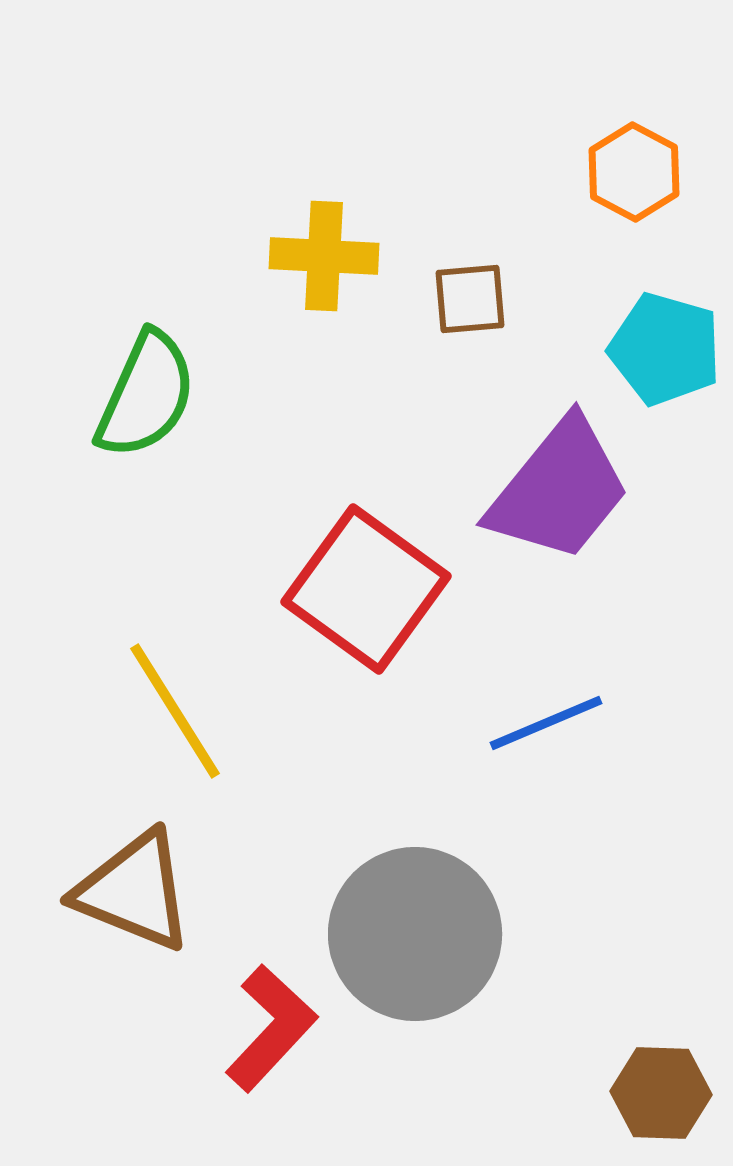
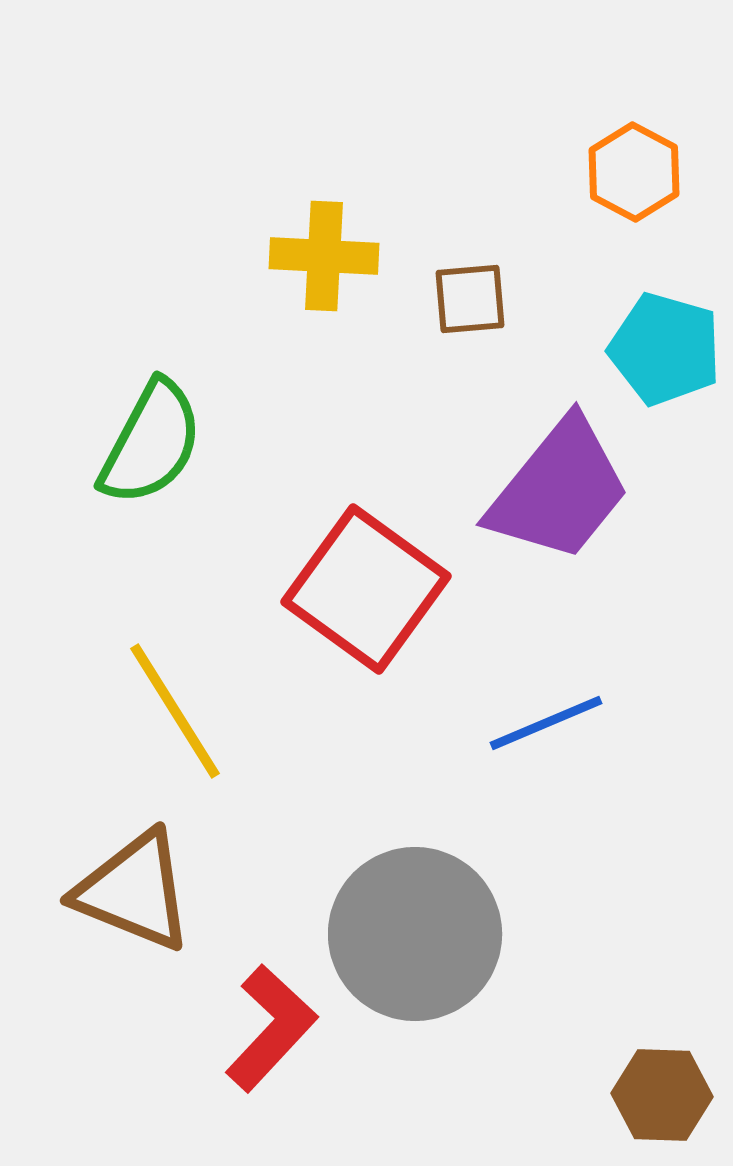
green semicircle: moved 5 px right, 48 px down; rotated 4 degrees clockwise
brown hexagon: moved 1 px right, 2 px down
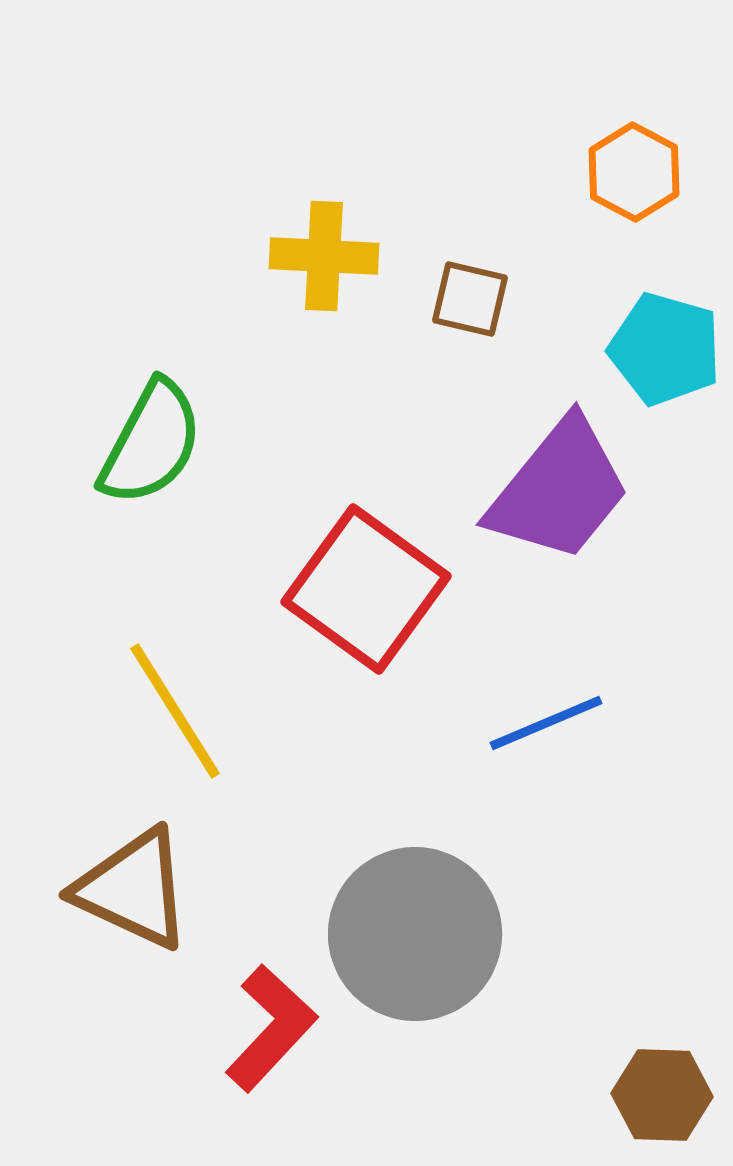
brown square: rotated 18 degrees clockwise
brown triangle: moved 1 px left, 2 px up; rotated 3 degrees clockwise
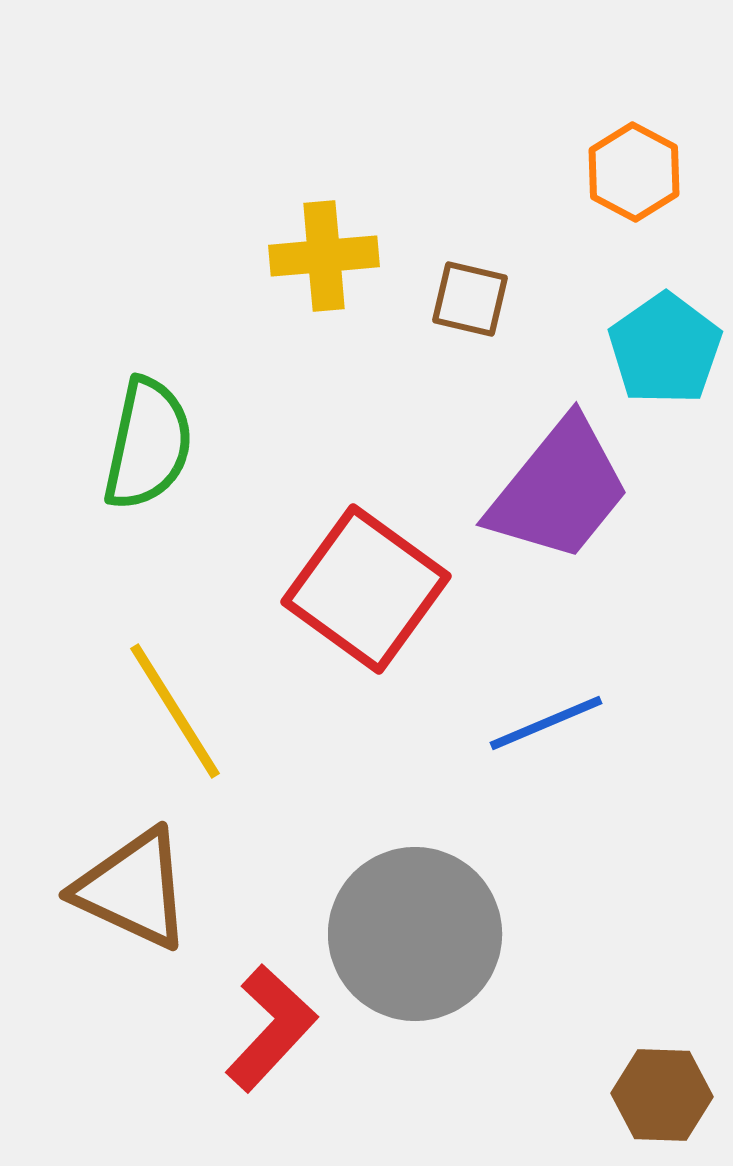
yellow cross: rotated 8 degrees counterclockwise
cyan pentagon: rotated 21 degrees clockwise
green semicircle: moved 3 px left, 1 px down; rotated 16 degrees counterclockwise
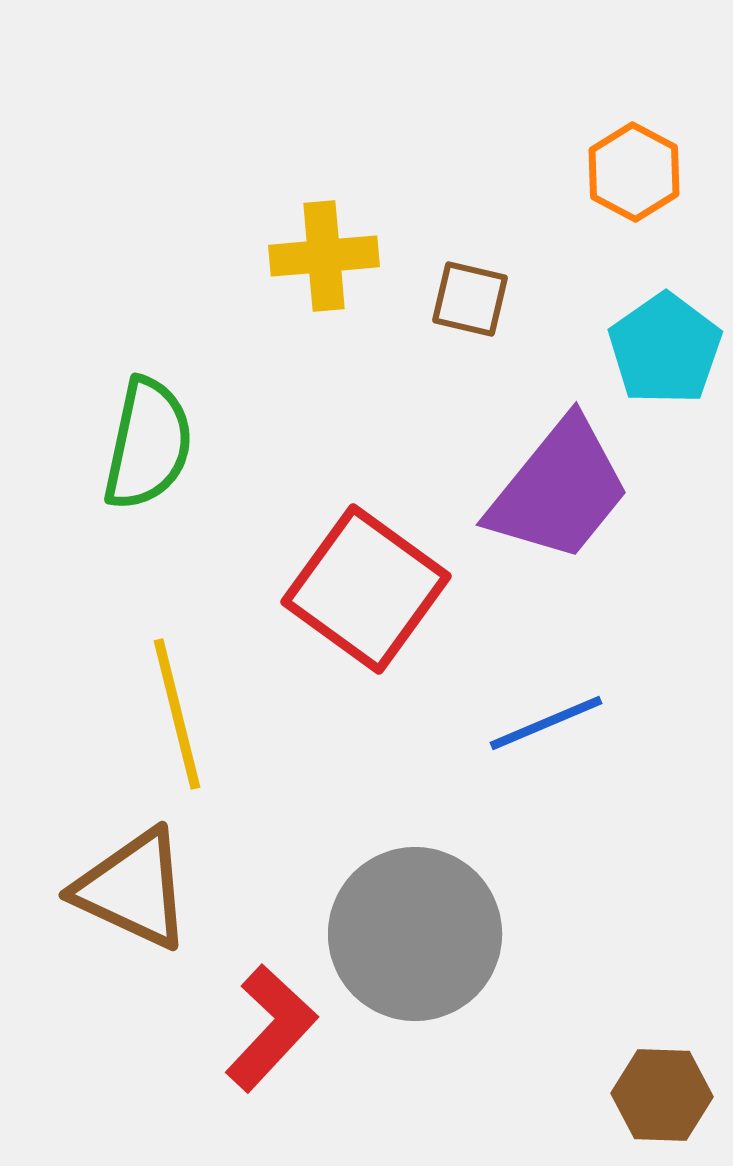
yellow line: moved 2 px right, 3 px down; rotated 18 degrees clockwise
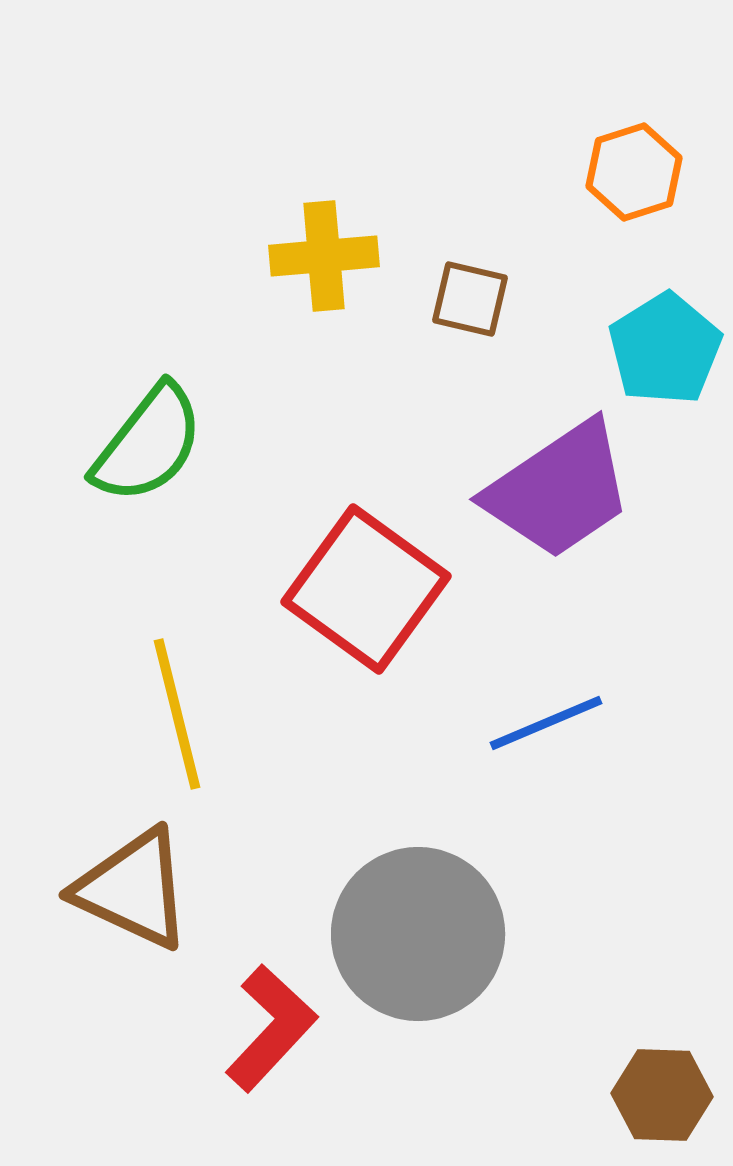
orange hexagon: rotated 14 degrees clockwise
cyan pentagon: rotated 3 degrees clockwise
green semicircle: rotated 26 degrees clockwise
purple trapezoid: rotated 17 degrees clockwise
gray circle: moved 3 px right
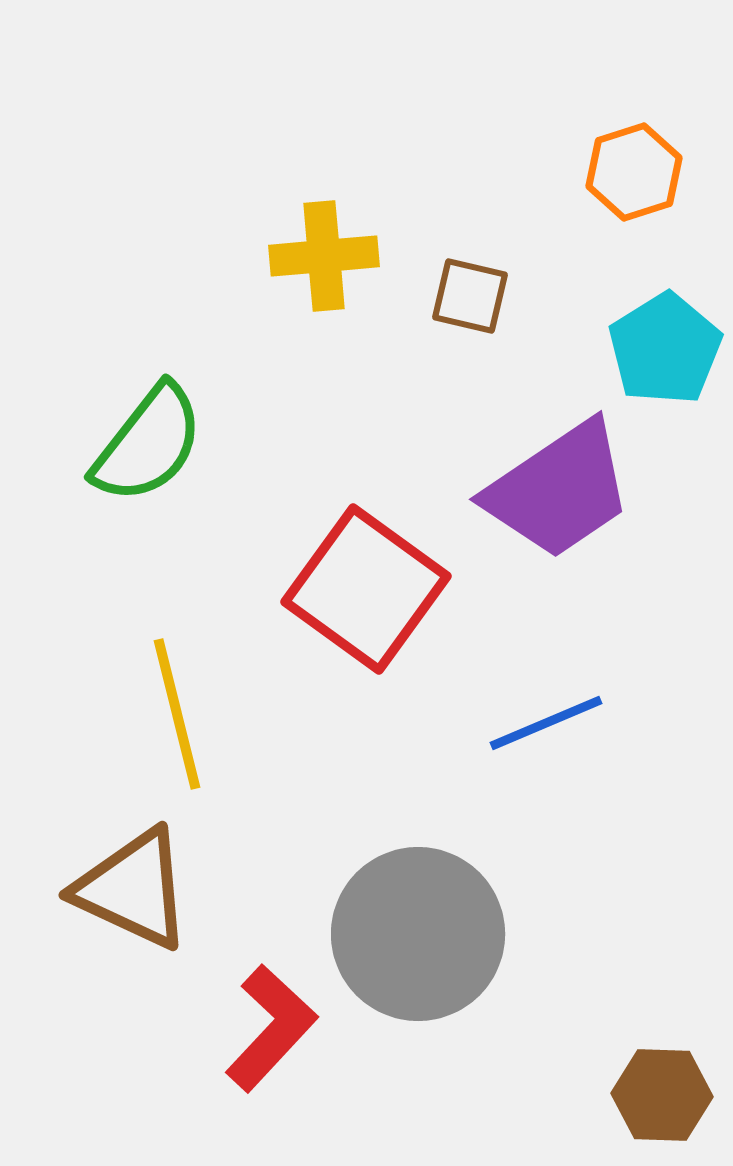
brown square: moved 3 px up
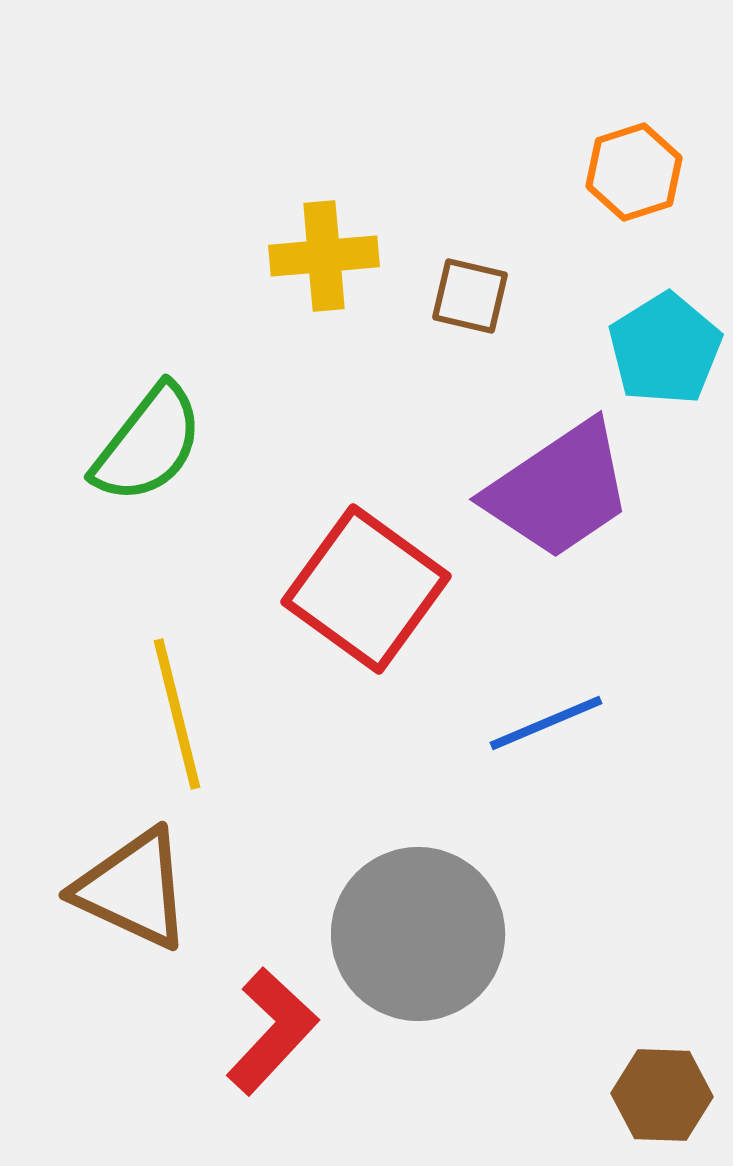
red L-shape: moved 1 px right, 3 px down
